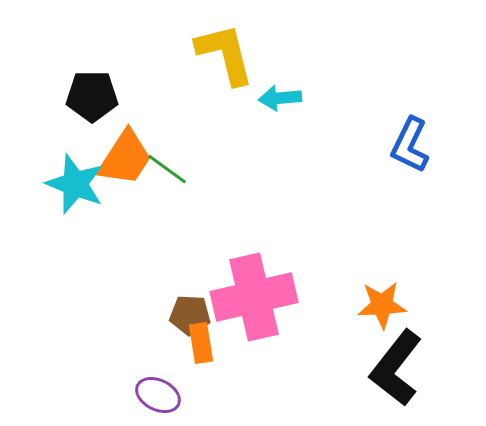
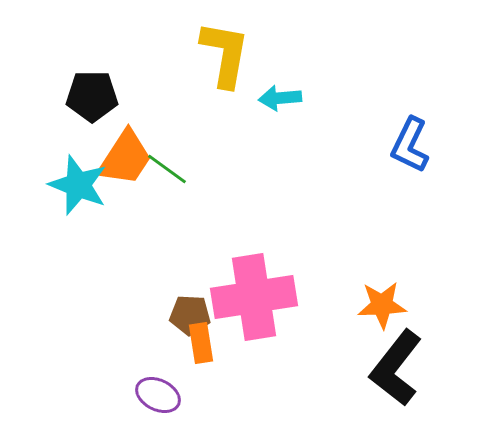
yellow L-shape: rotated 24 degrees clockwise
cyan star: moved 3 px right, 1 px down
pink cross: rotated 4 degrees clockwise
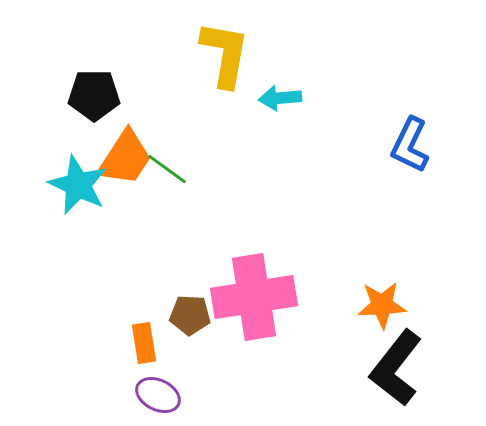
black pentagon: moved 2 px right, 1 px up
cyan star: rotated 4 degrees clockwise
orange rectangle: moved 57 px left
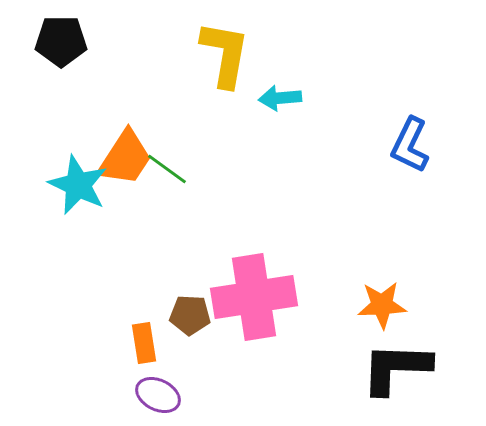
black pentagon: moved 33 px left, 54 px up
black L-shape: rotated 54 degrees clockwise
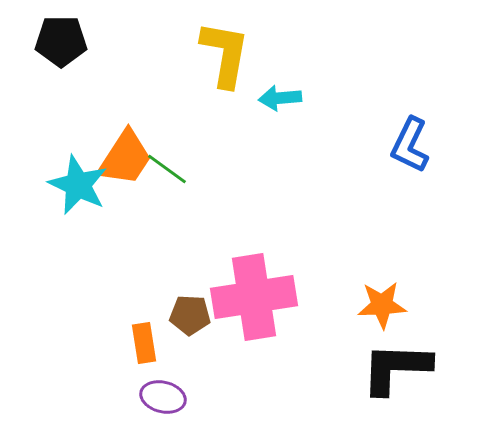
purple ellipse: moved 5 px right, 2 px down; rotated 12 degrees counterclockwise
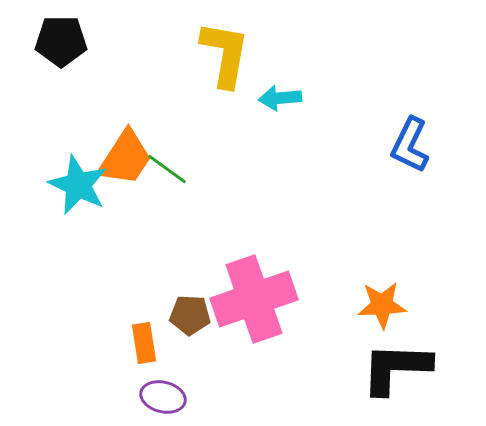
pink cross: moved 2 px down; rotated 10 degrees counterclockwise
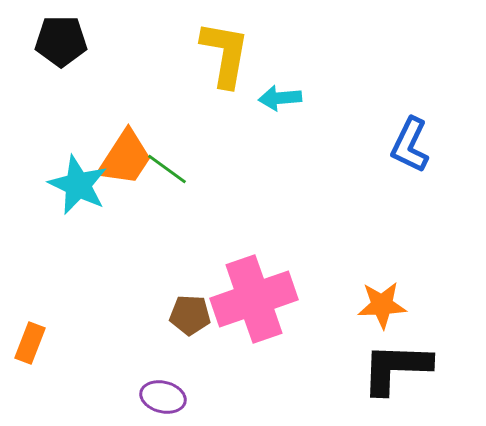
orange rectangle: moved 114 px left; rotated 30 degrees clockwise
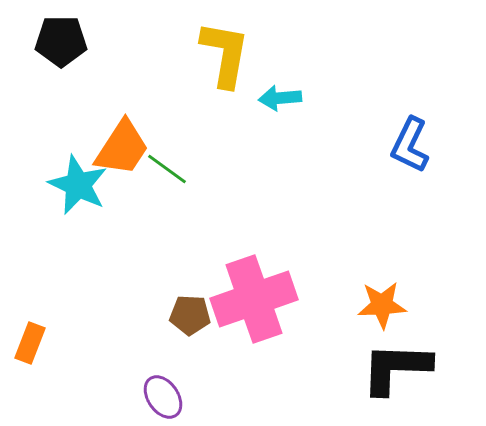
orange trapezoid: moved 3 px left, 10 px up
purple ellipse: rotated 42 degrees clockwise
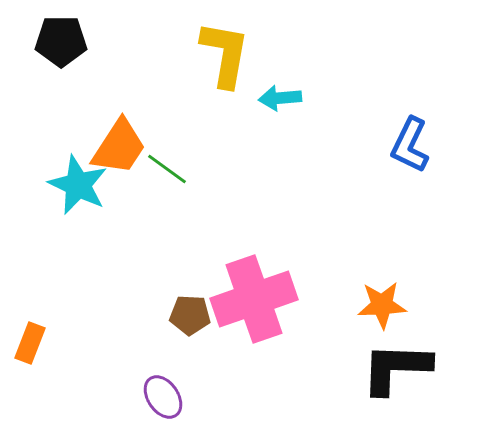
orange trapezoid: moved 3 px left, 1 px up
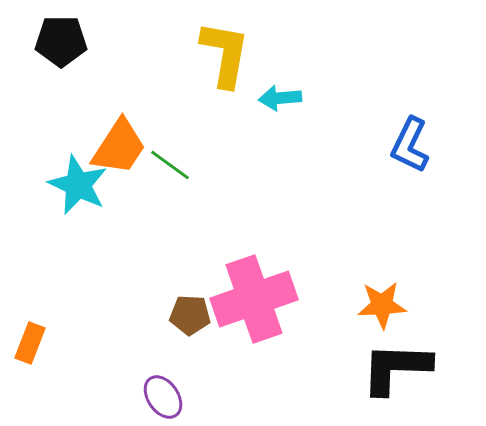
green line: moved 3 px right, 4 px up
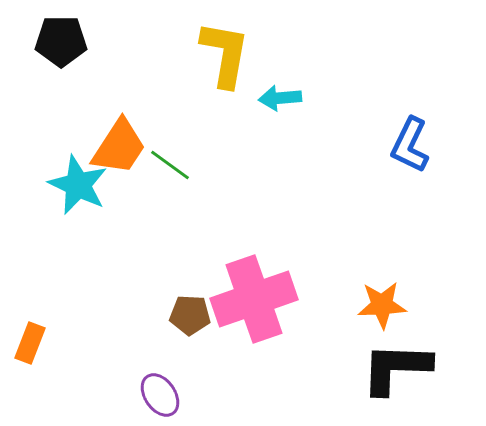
purple ellipse: moved 3 px left, 2 px up
